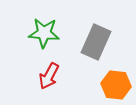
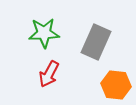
green star: rotated 8 degrees counterclockwise
red arrow: moved 2 px up
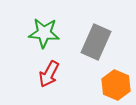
green star: rotated 8 degrees clockwise
orange hexagon: rotated 16 degrees clockwise
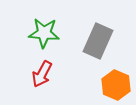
gray rectangle: moved 2 px right, 1 px up
red arrow: moved 7 px left
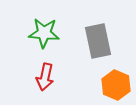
gray rectangle: rotated 36 degrees counterclockwise
red arrow: moved 3 px right, 3 px down; rotated 16 degrees counterclockwise
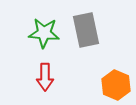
gray rectangle: moved 12 px left, 11 px up
red arrow: rotated 12 degrees counterclockwise
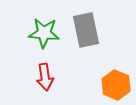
red arrow: rotated 8 degrees counterclockwise
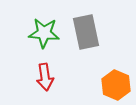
gray rectangle: moved 2 px down
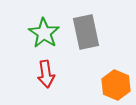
green star: rotated 28 degrees clockwise
red arrow: moved 1 px right, 3 px up
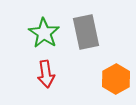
orange hexagon: moved 6 px up; rotated 8 degrees clockwise
